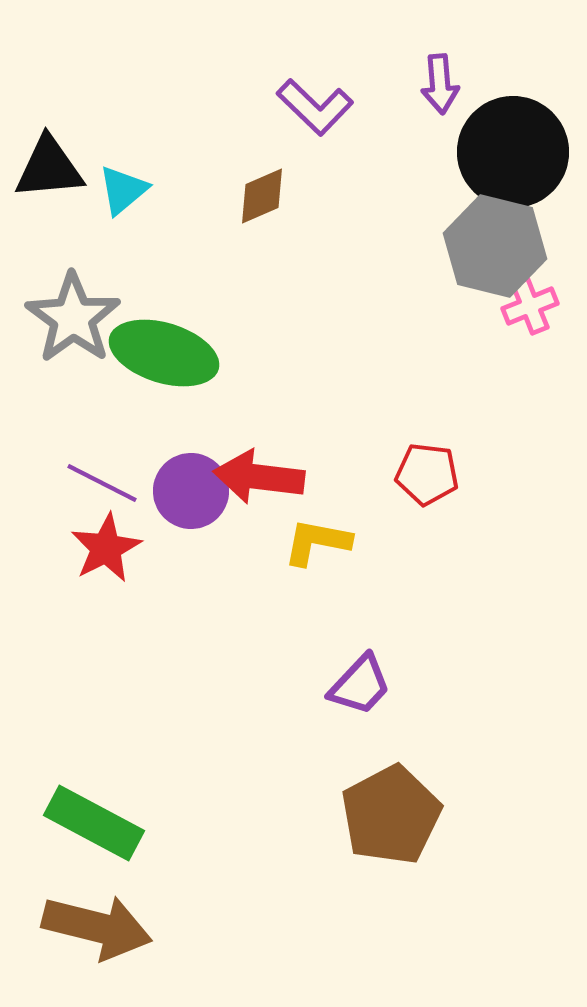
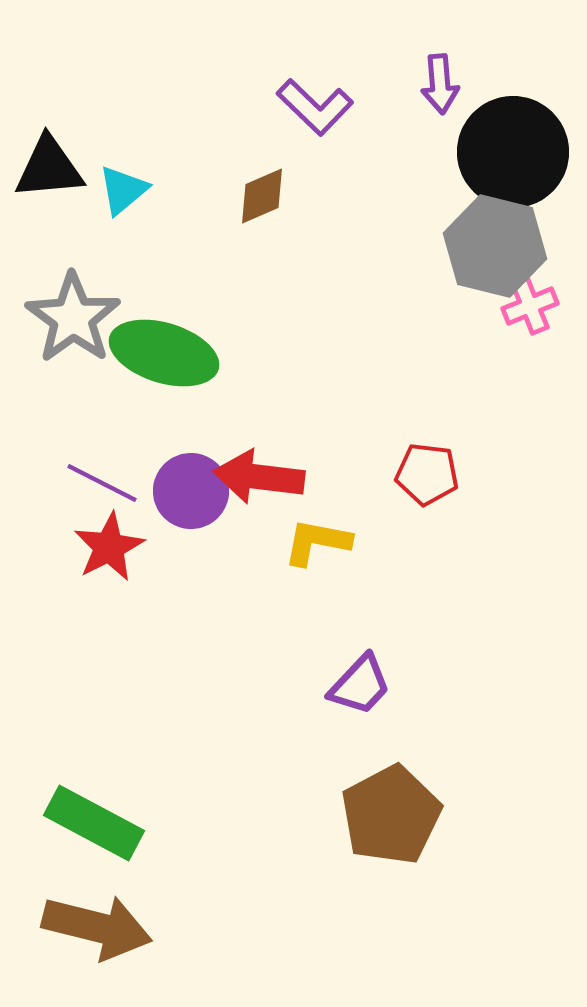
red star: moved 3 px right, 1 px up
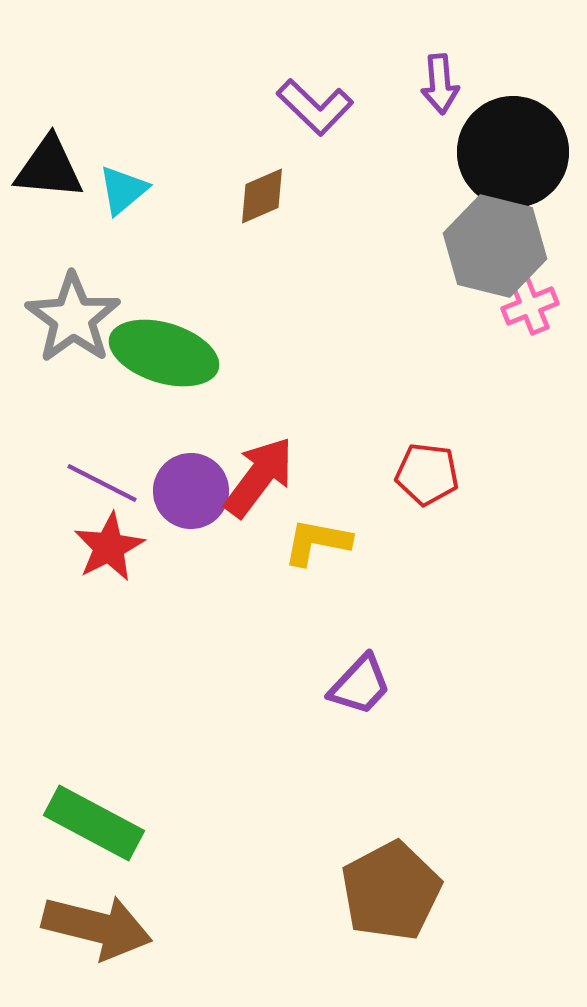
black triangle: rotated 10 degrees clockwise
red arrow: rotated 120 degrees clockwise
brown pentagon: moved 76 px down
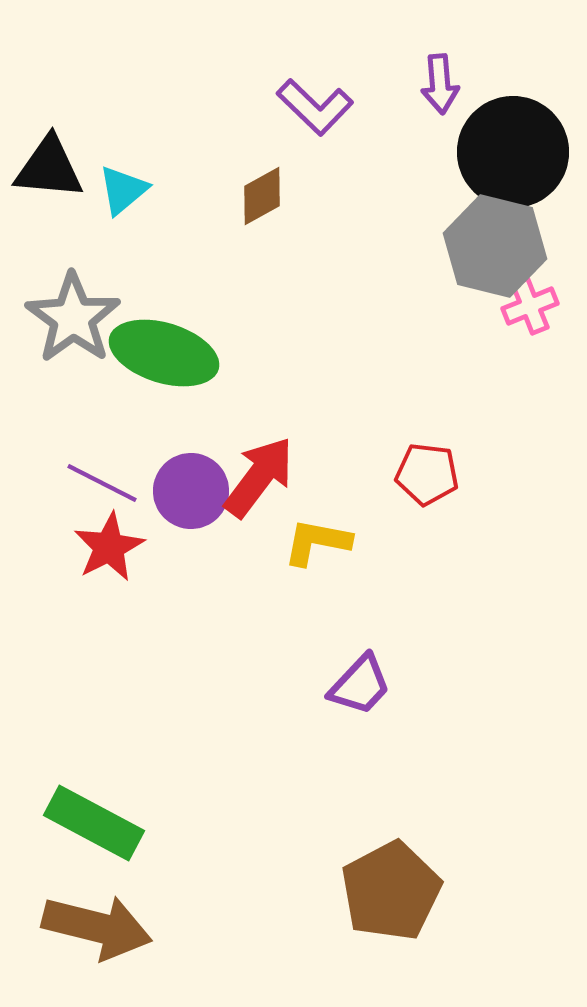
brown diamond: rotated 6 degrees counterclockwise
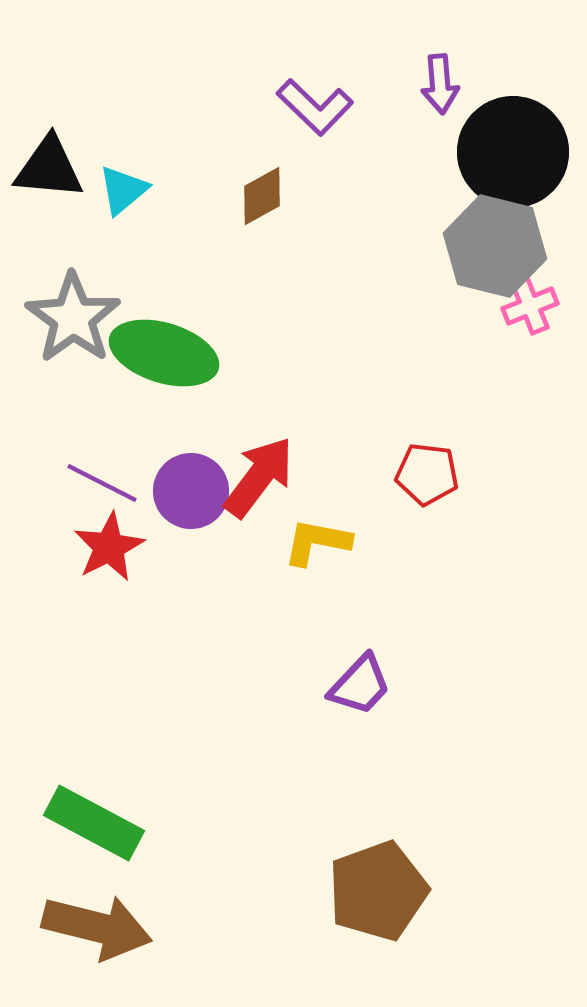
brown pentagon: moved 13 px left; rotated 8 degrees clockwise
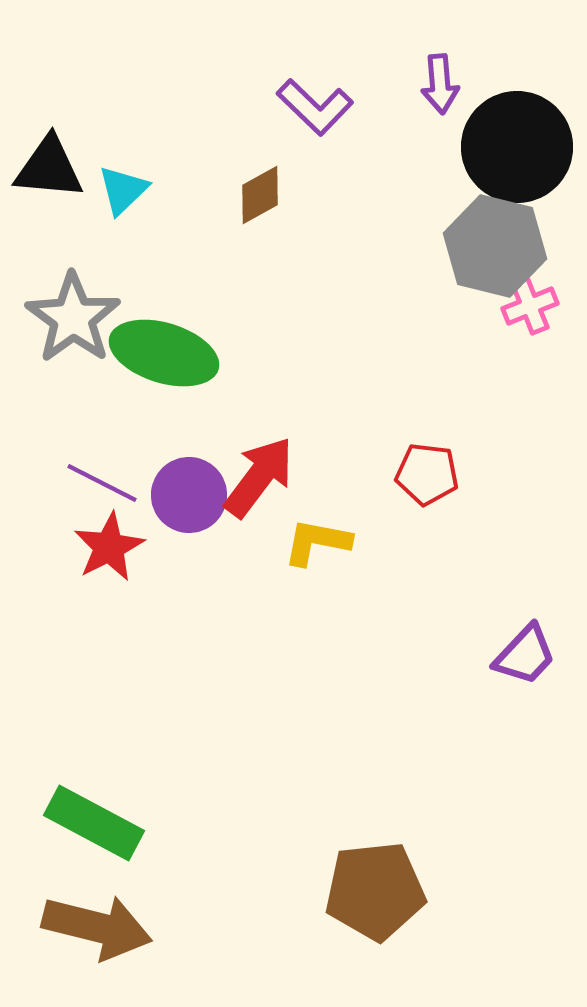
black circle: moved 4 px right, 5 px up
cyan triangle: rotated 4 degrees counterclockwise
brown diamond: moved 2 px left, 1 px up
purple circle: moved 2 px left, 4 px down
purple trapezoid: moved 165 px right, 30 px up
brown pentagon: moved 3 px left; rotated 14 degrees clockwise
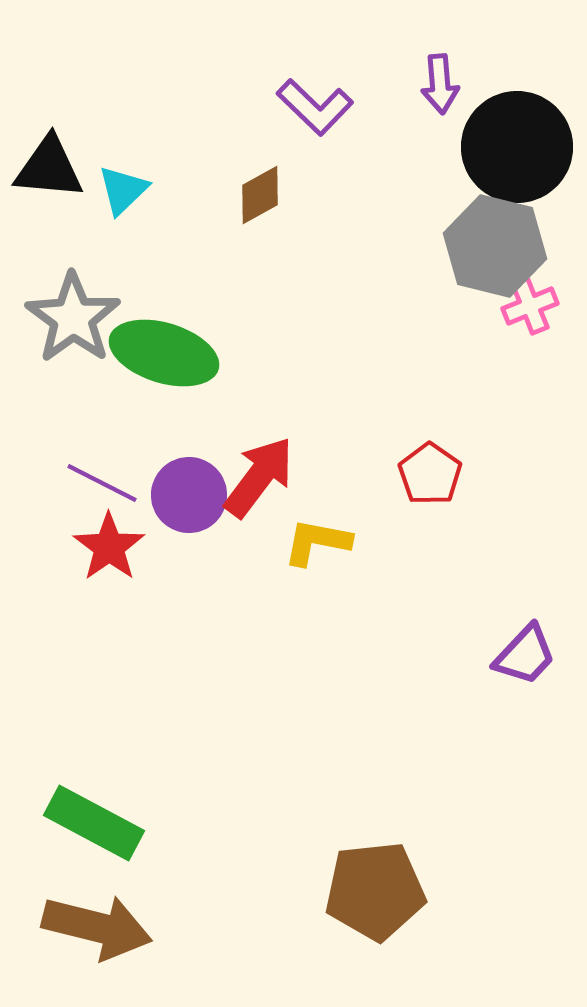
red pentagon: moved 3 px right; rotated 28 degrees clockwise
red star: rotated 8 degrees counterclockwise
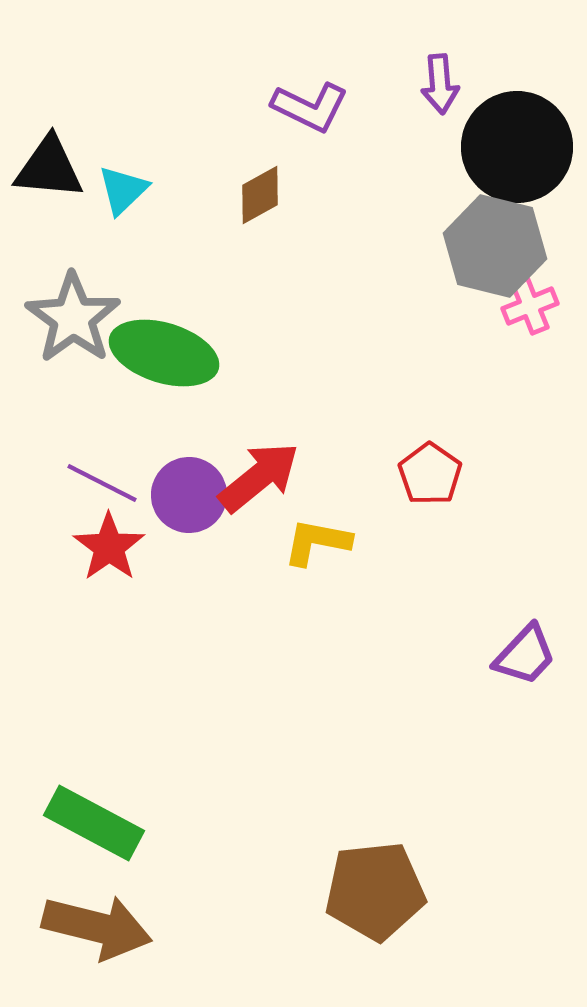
purple L-shape: moved 5 px left; rotated 18 degrees counterclockwise
red arrow: rotated 14 degrees clockwise
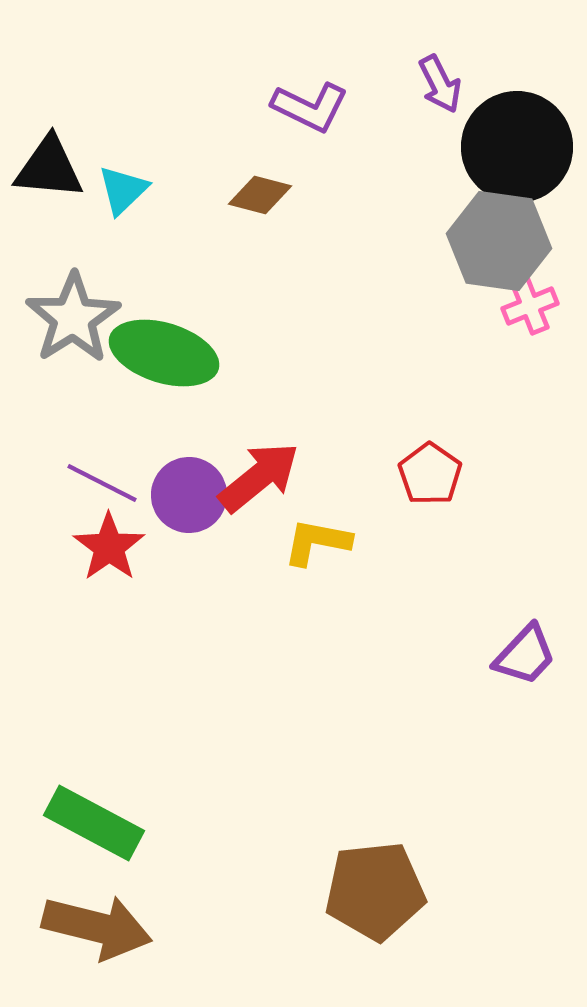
purple arrow: rotated 22 degrees counterclockwise
brown diamond: rotated 44 degrees clockwise
gray hexagon: moved 4 px right, 5 px up; rotated 6 degrees counterclockwise
gray star: rotated 4 degrees clockwise
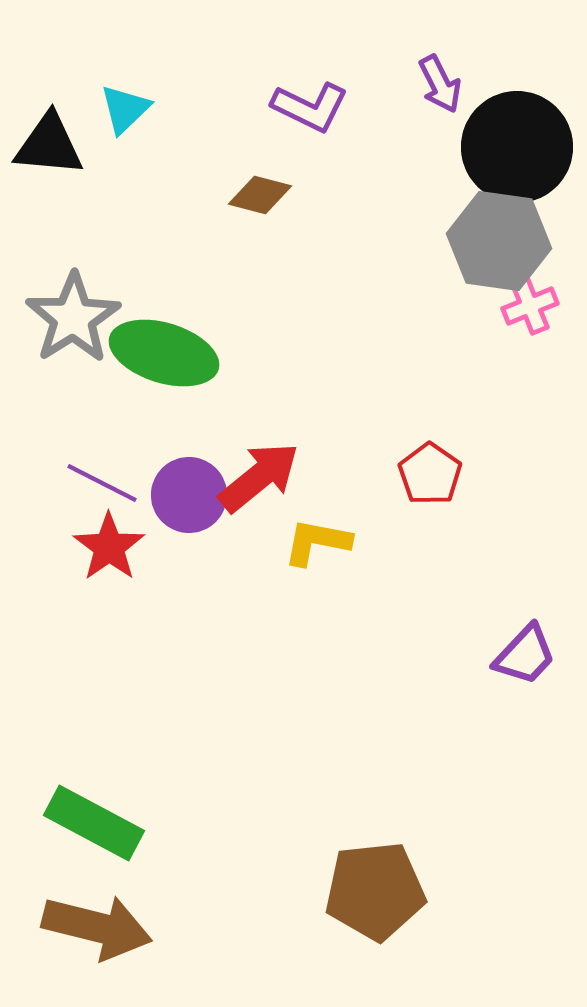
black triangle: moved 23 px up
cyan triangle: moved 2 px right, 81 px up
